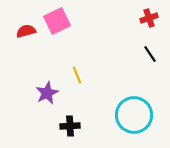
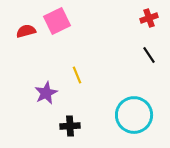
black line: moved 1 px left, 1 px down
purple star: moved 1 px left
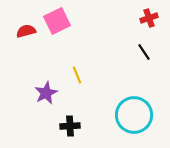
black line: moved 5 px left, 3 px up
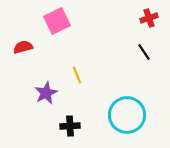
red semicircle: moved 3 px left, 16 px down
cyan circle: moved 7 px left
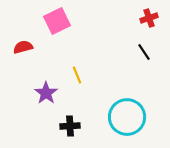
purple star: rotated 10 degrees counterclockwise
cyan circle: moved 2 px down
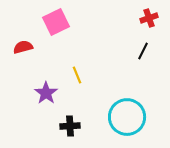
pink square: moved 1 px left, 1 px down
black line: moved 1 px left, 1 px up; rotated 60 degrees clockwise
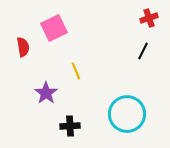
pink square: moved 2 px left, 6 px down
red semicircle: rotated 96 degrees clockwise
yellow line: moved 1 px left, 4 px up
cyan circle: moved 3 px up
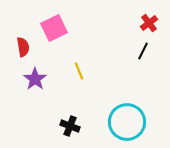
red cross: moved 5 px down; rotated 18 degrees counterclockwise
yellow line: moved 3 px right
purple star: moved 11 px left, 14 px up
cyan circle: moved 8 px down
black cross: rotated 24 degrees clockwise
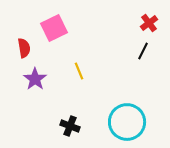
red semicircle: moved 1 px right, 1 px down
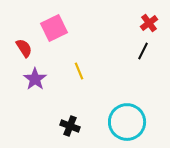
red semicircle: rotated 24 degrees counterclockwise
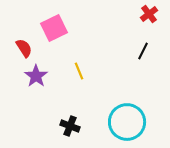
red cross: moved 9 px up
purple star: moved 1 px right, 3 px up
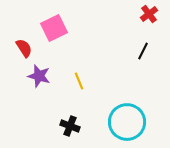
yellow line: moved 10 px down
purple star: moved 3 px right; rotated 20 degrees counterclockwise
